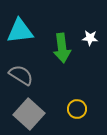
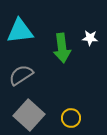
gray semicircle: rotated 65 degrees counterclockwise
yellow circle: moved 6 px left, 9 px down
gray square: moved 1 px down
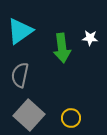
cyan triangle: rotated 28 degrees counterclockwise
gray semicircle: moved 1 px left; rotated 45 degrees counterclockwise
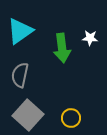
gray square: moved 1 px left
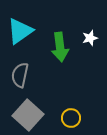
white star: rotated 21 degrees counterclockwise
green arrow: moved 2 px left, 1 px up
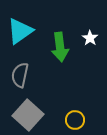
white star: rotated 21 degrees counterclockwise
yellow circle: moved 4 px right, 2 px down
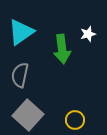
cyan triangle: moved 1 px right, 1 px down
white star: moved 2 px left, 4 px up; rotated 21 degrees clockwise
green arrow: moved 2 px right, 2 px down
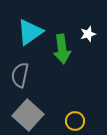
cyan triangle: moved 9 px right
yellow circle: moved 1 px down
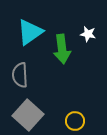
white star: rotated 28 degrees clockwise
gray semicircle: rotated 15 degrees counterclockwise
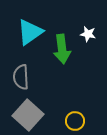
gray semicircle: moved 1 px right, 2 px down
